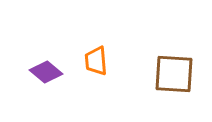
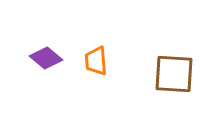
purple diamond: moved 14 px up
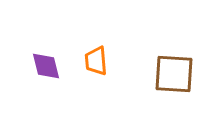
purple diamond: moved 8 px down; rotated 36 degrees clockwise
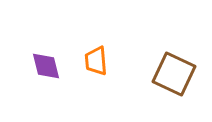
brown square: rotated 21 degrees clockwise
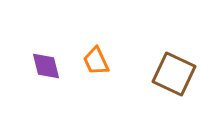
orange trapezoid: rotated 20 degrees counterclockwise
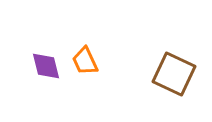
orange trapezoid: moved 11 px left
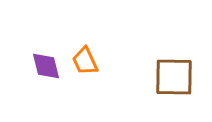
brown square: moved 3 px down; rotated 24 degrees counterclockwise
